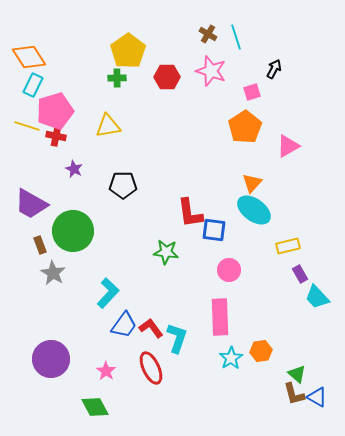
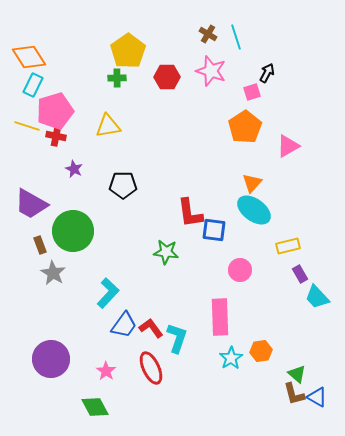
black arrow at (274, 69): moved 7 px left, 4 px down
pink circle at (229, 270): moved 11 px right
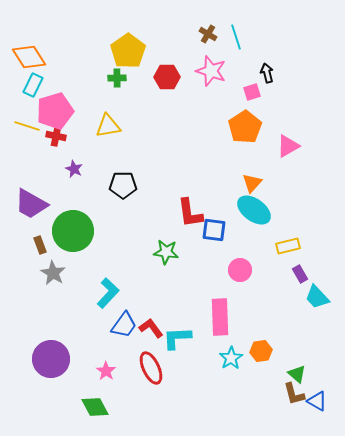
black arrow at (267, 73): rotated 42 degrees counterclockwise
cyan L-shape at (177, 338): rotated 112 degrees counterclockwise
blue triangle at (317, 397): moved 4 px down
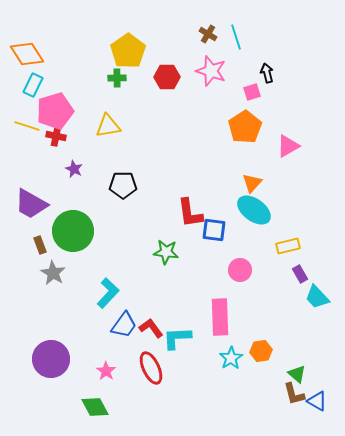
orange diamond at (29, 57): moved 2 px left, 3 px up
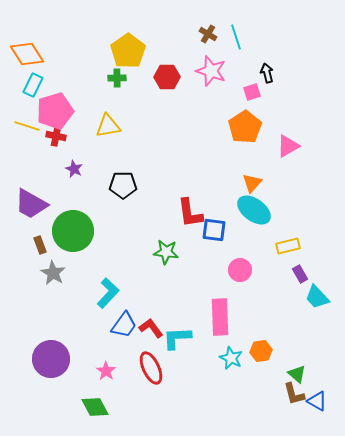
cyan star at (231, 358): rotated 15 degrees counterclockwise
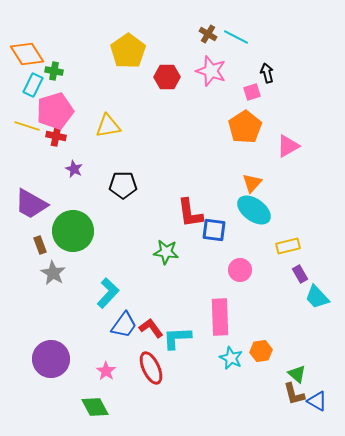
cyan line at (236, 37): rotated 45 degrees counterclockwise
green cross at (117, 78): moved 63 px left, 7 px up; rotated 12 degrees clockwise
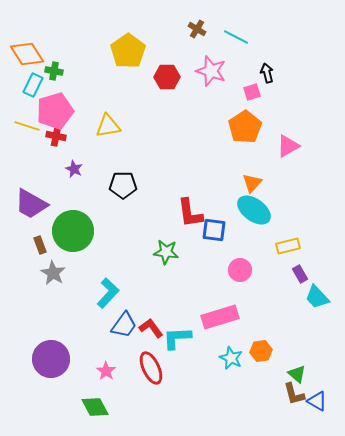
brown cross at (208, 34): moved 11 px left, 5 px up
pink rectangle at (220, 317): rotated 75 degrees clockwise
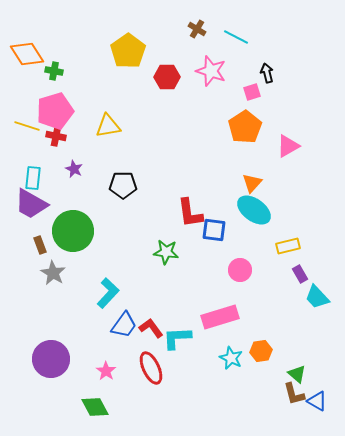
cyan rectangle at (33, 85): moved 93 px down; rotated 20 degrees counterclockwise
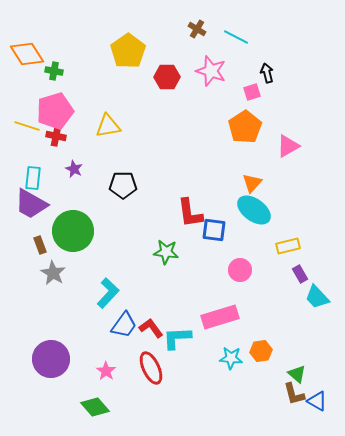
cyan star at (231, 358): rotated 20 degrees counterclockwise
green diamond at (95, 407): rotated 12 degrees counterclockwise
